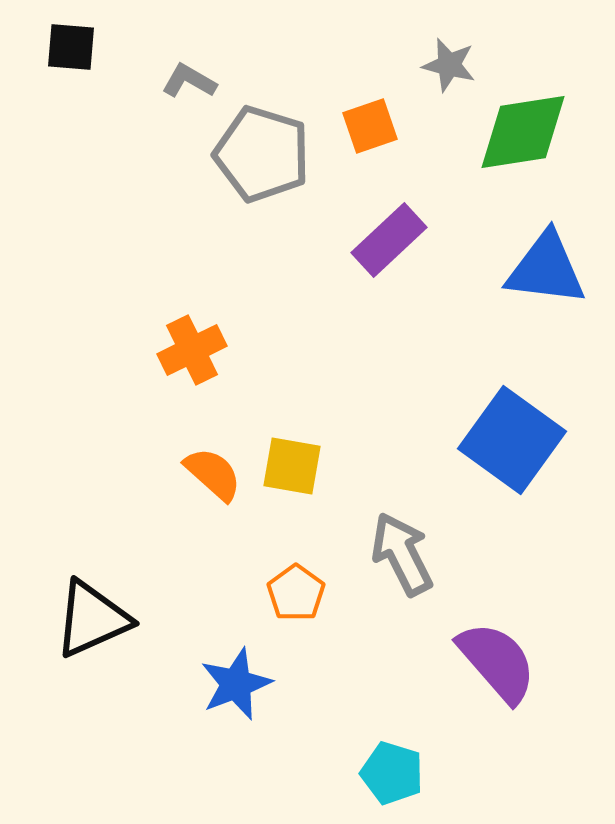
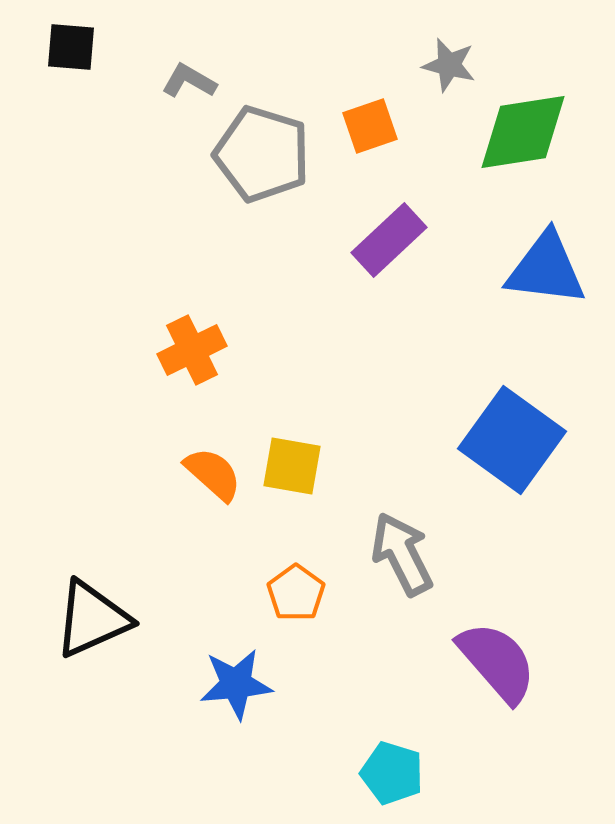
blue star: rotated 16 degrees clockwise
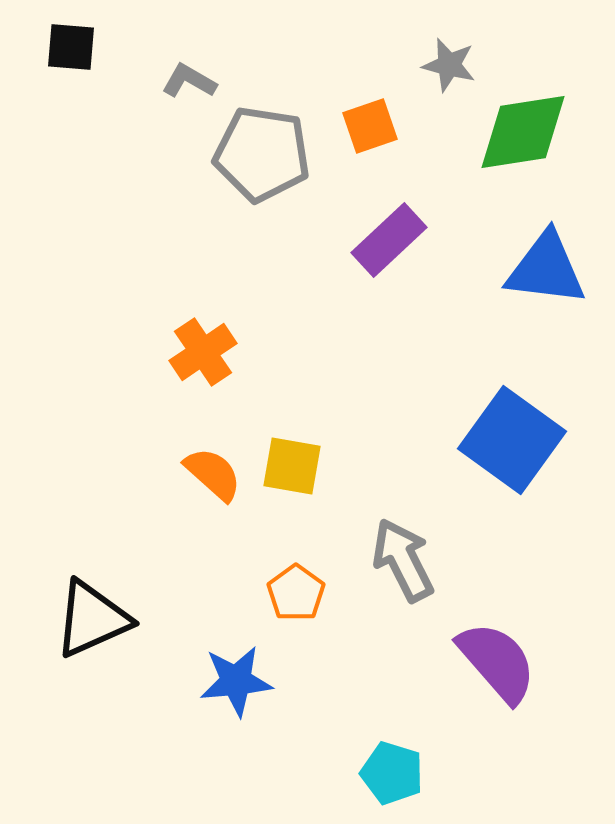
gray pentagon: rotated 8 degrees counterclockwise
orange cross: moved 11 px right, 2 px down; rotated 8 degrees counterclockwise
gray arrow: moved 1 px right, 6 px down
blue star: moved 3 px up
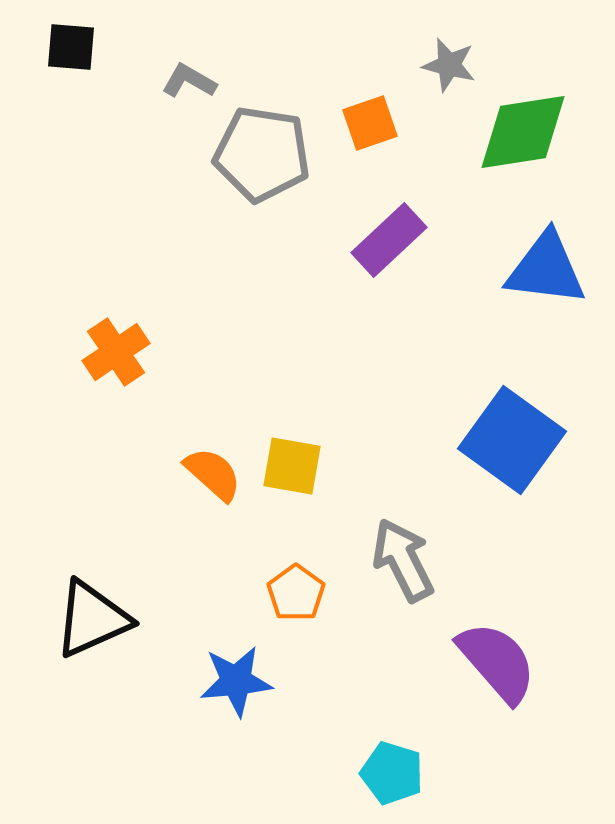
orange square: moved 3 px up
orange cross: moved 87 px left
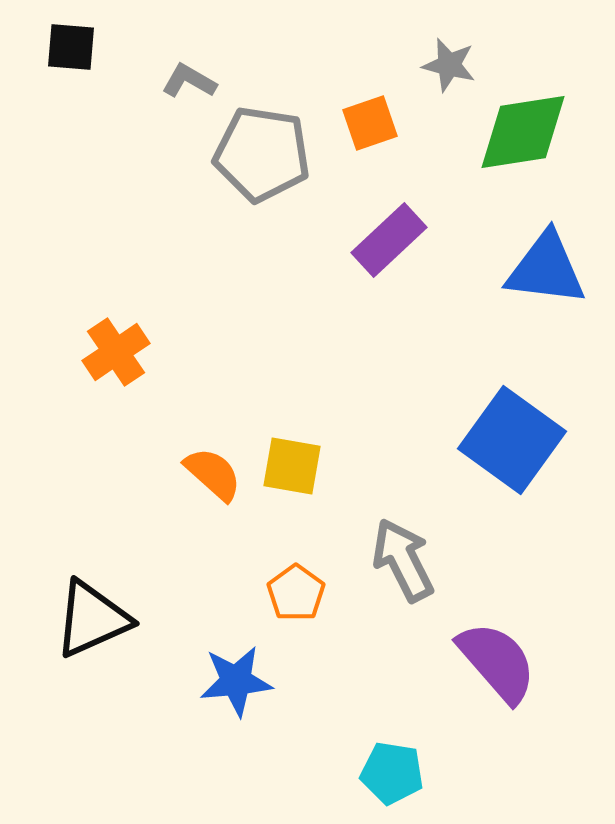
cyan pentagon: rotated 8 degrees counterclockwise
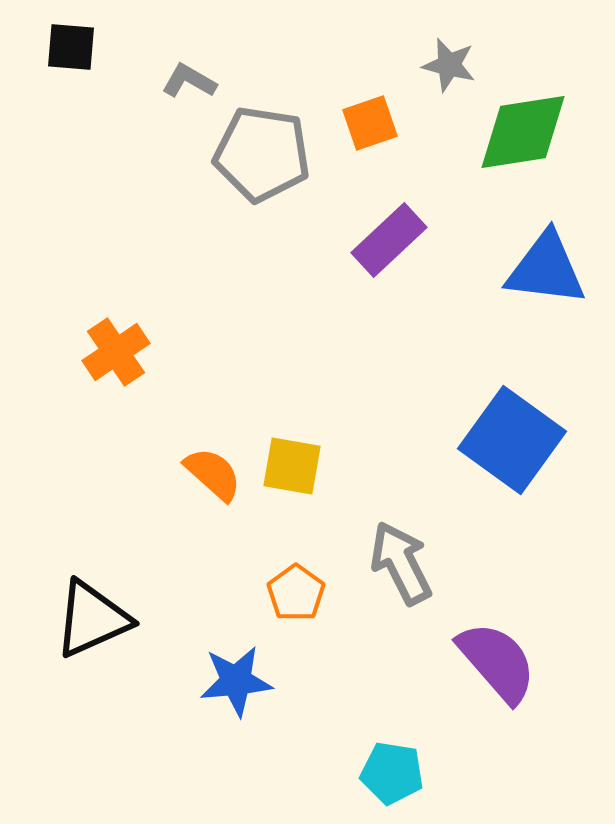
gray arrow: moved 2 px left, 3 px down
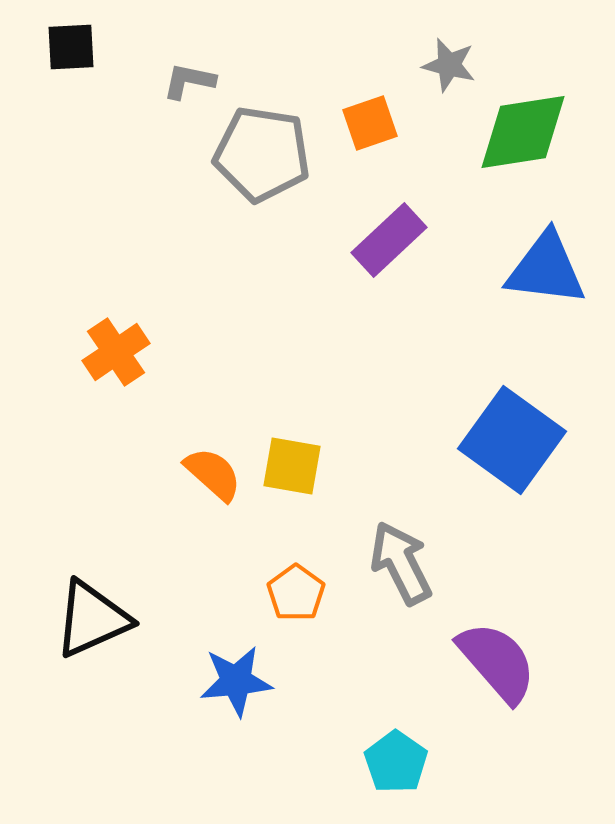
black square: rotated 8 degrees counterclockwise
gray L-shape: rotated 18 degrees counterclockwise
cyan pentagon: moved 4 px right, 11 px up; rotated 26 degrees clockwise
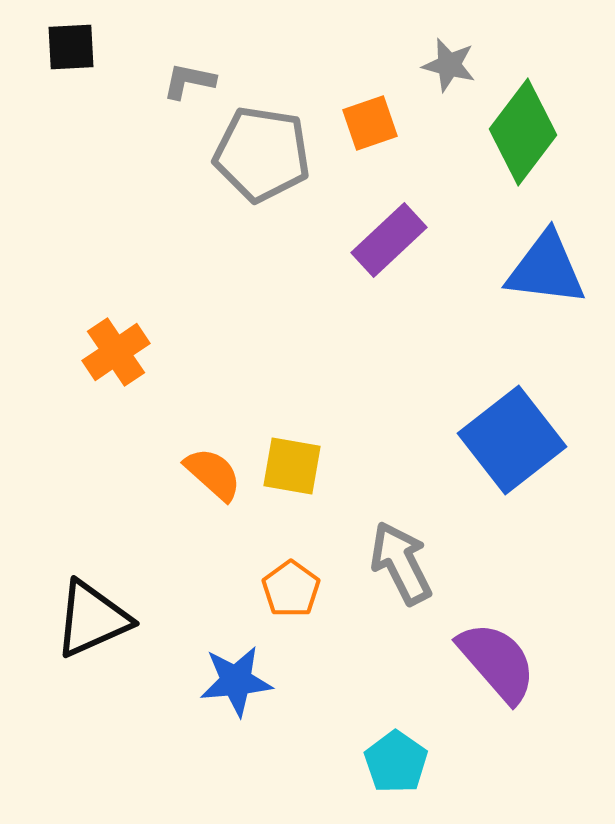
green diamond: rotated 44 degrees counterclockwise
blue square: rotated 16 degrees clockwise
orange pentagon: moved 5 px left, 4 px up
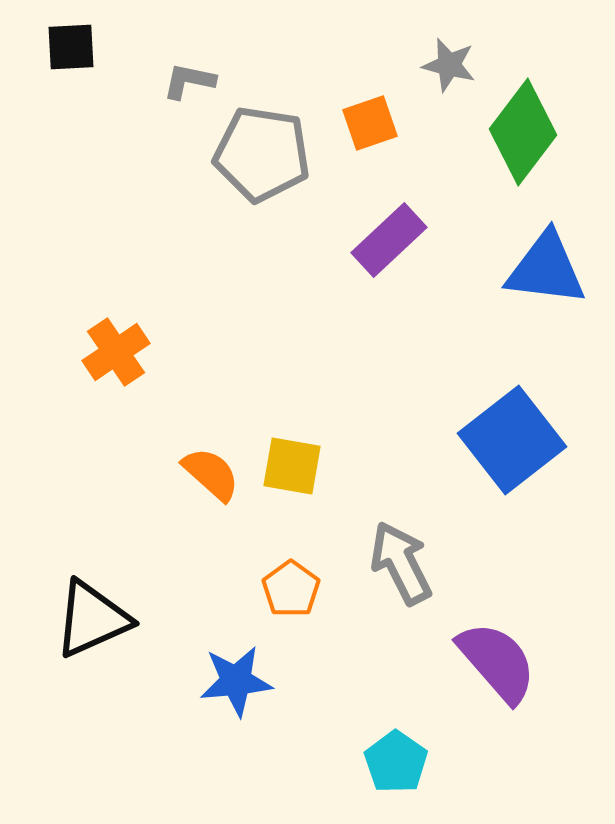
orange semicircle: moved 2 px left
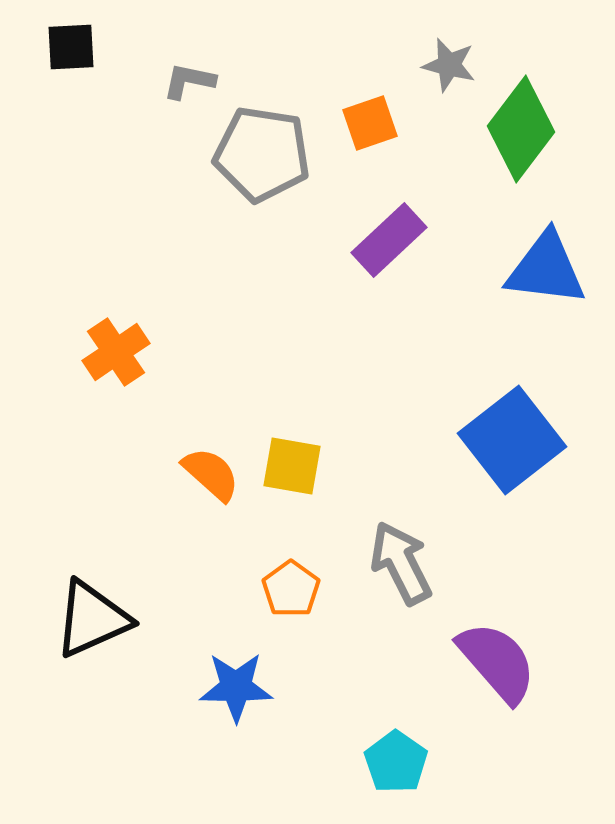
green diamond: moved 2 px left, 3 px up
blue star: moved 6 px down; rotated 6 degrees clockwise
